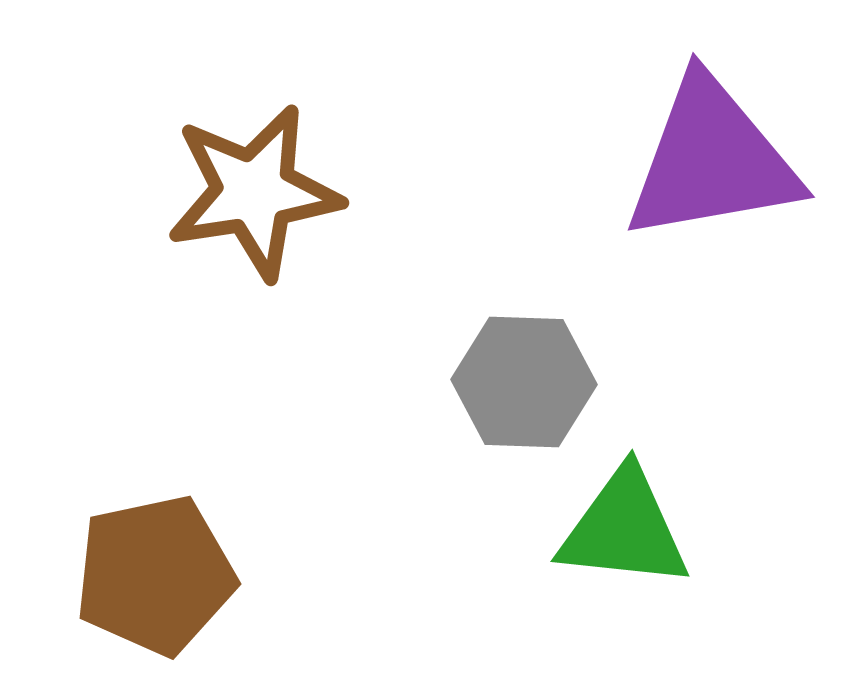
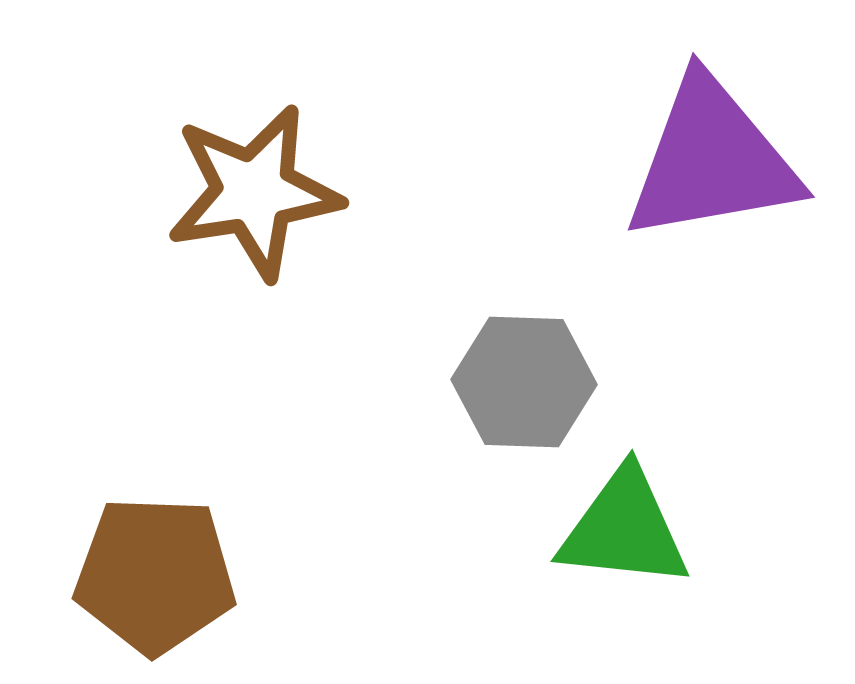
brown pentagon: rotated 14 degrees clockwise
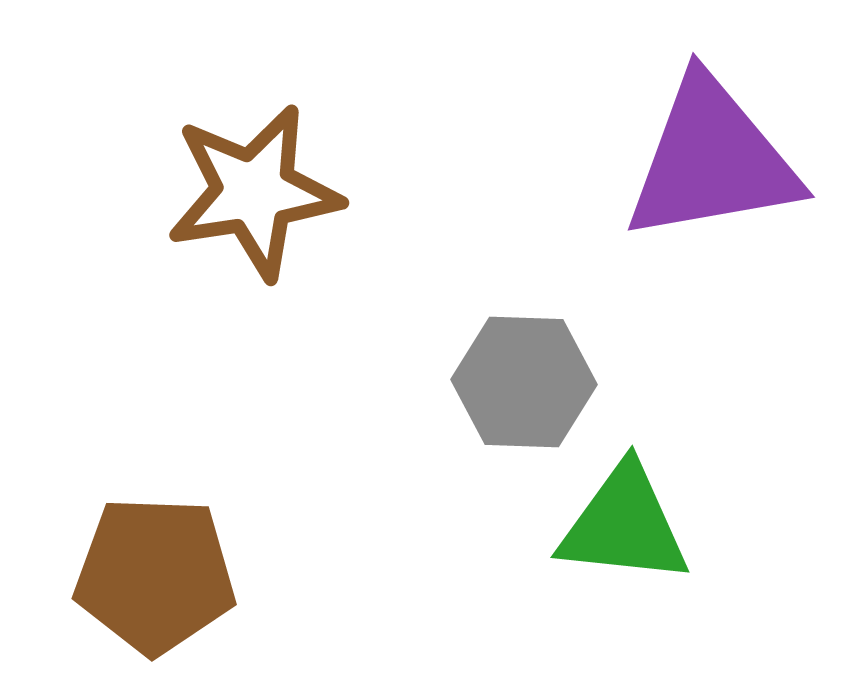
green triangle: moved 4 px up
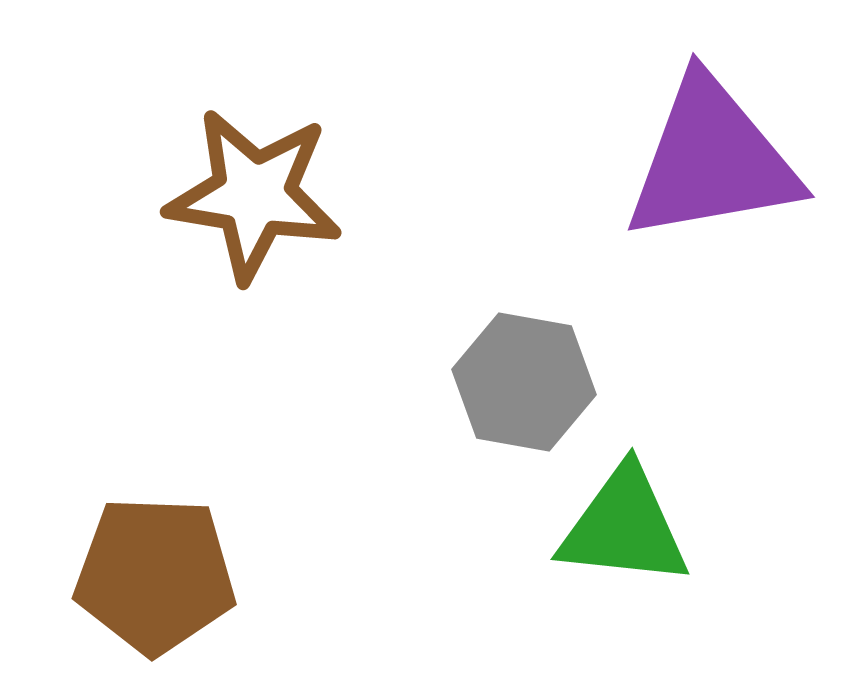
brown star: moved 3 px down; rotated 18 degrees clockwise
gray hexagon: rotated 8 degrees clockwise
green triangle: moved 2 px down
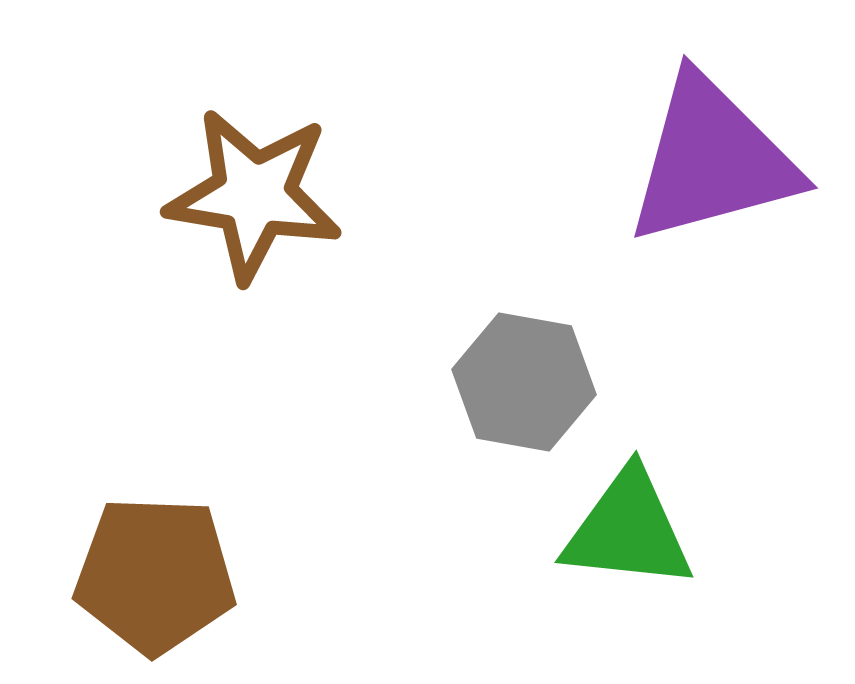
purple triangle: rotated 5 degrees counterclockwise
green triangle: moved 4 px right, 3 px down
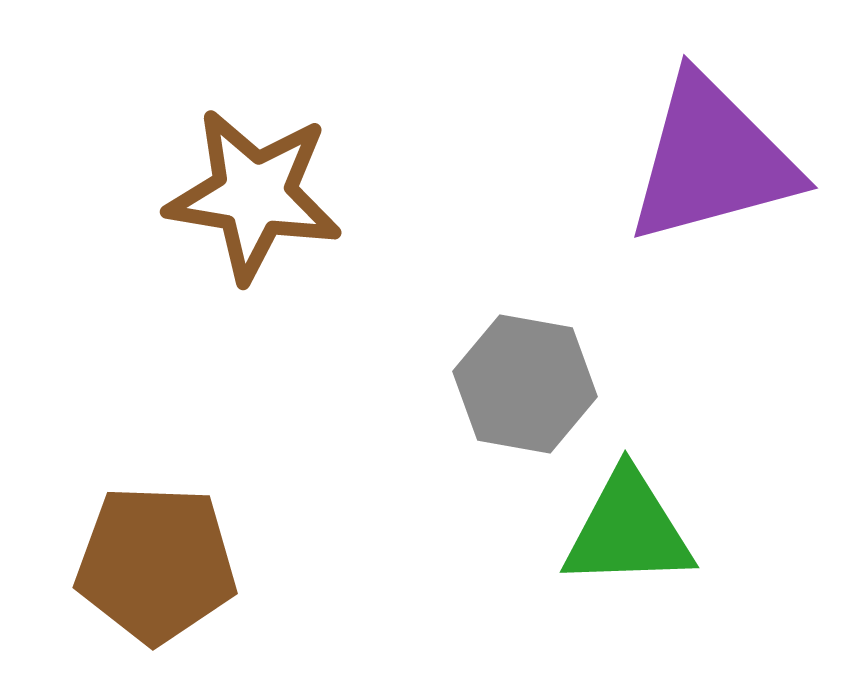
gray hexagon: moved 1 px right, 2 px down
green triangle: rotated 8 degrees counterclockwise
brown pentagon: moved 1 px right, 11 px up
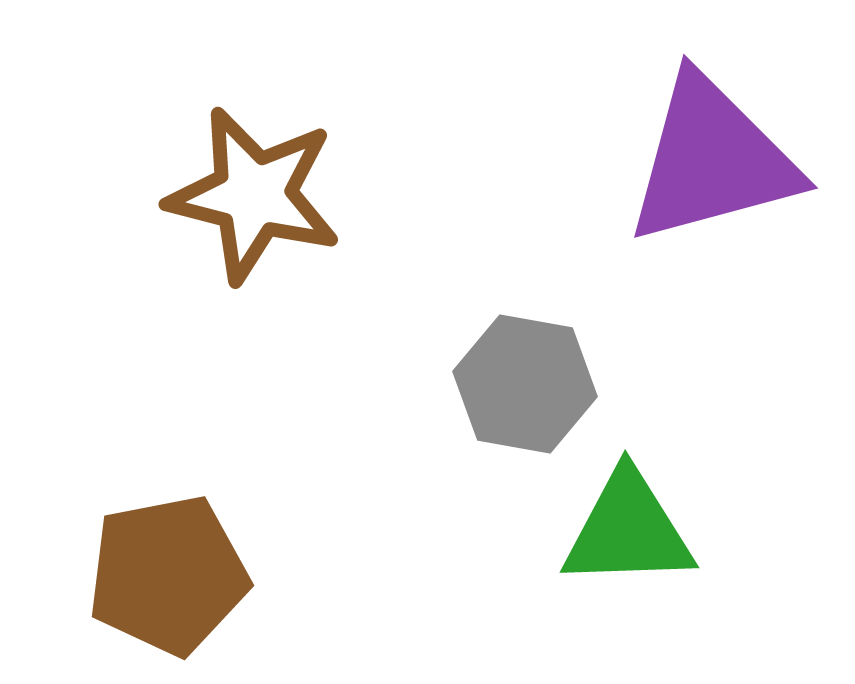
brown star: rotated 5 degrees clockwise
brown pentagon: moved 12 px right, 11 px down; rotated 13 degrees counterclockwise
